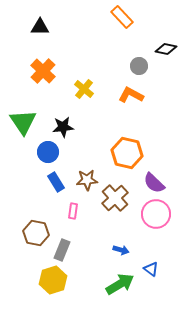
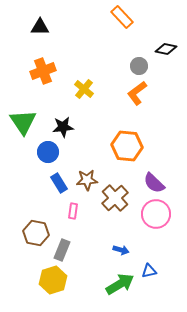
orange cross: rotated 25 degrees clockwise
orange L-shape: moved 6 px right, 2 px up; rotated 65 degrees counterclockwise
orange hexagon: moved 7 px up; rotated 8 degrees counterclockwise
blue rectangle: moved 3 px right, 1 px down
blue triangle: moved 2 px left, 2 px down; rotated 49 degrees counterclockwise
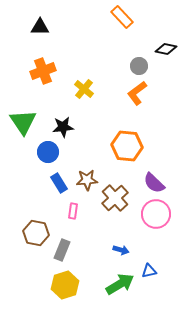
yellow hexagon: moved 12 px right, 5 px down
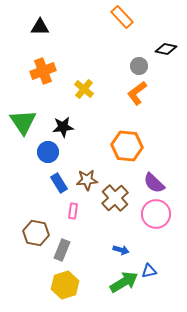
green arrow: moved 4 px right, 2 px up
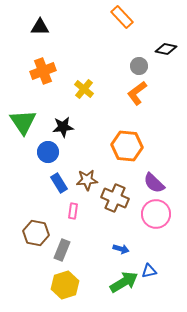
brown cross: rotated 24 degrees counterclockwise
blue arrow: moved 1 px up
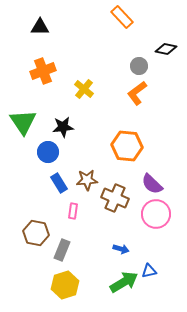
purple semicircle: moved 2 px left, 1 px down
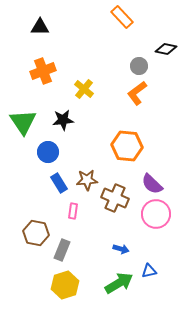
black star: moved 7 px up
green arrow: moved 5 px left, 1 px down
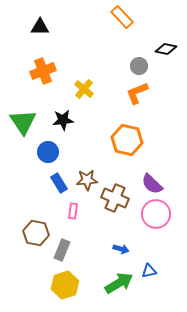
orange L-shape: rotated 15 degrees clockwise
orange hexagon: moved 6 px up; rotated 8 degrees clockwise
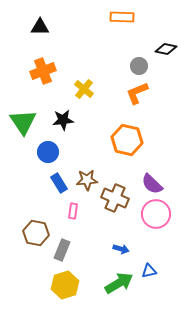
orange rectangle: rotated 45 degrees counterclockwise
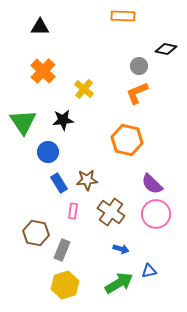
orange rectangle: moved 1 px right, 1 px up
orange cross: rotated 25 degrees counterclockwise
brown cross: moved 4 px left, 14 px down; rotated 12 degrees clockwise
